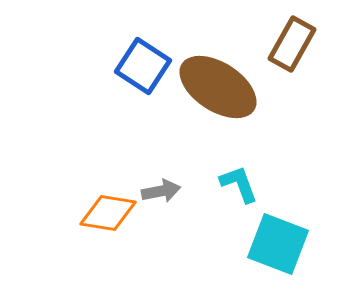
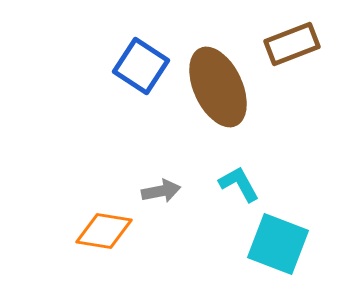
brown rectangle: rotated 40 degrees clockwise
blue square: moved 2 px left
brown ellipse: rotated 32 degrees clockwise
cyan L-shape: rotated 9 degrees counterclockwise
orange diamond: moved 4 px left, 18 px down
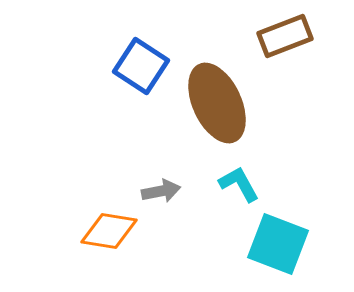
brown rectangle: moved 7 px left, 8 px up
brown ellipse: moved 1 px left, 16 px down
orange diamond: moved 5 px right
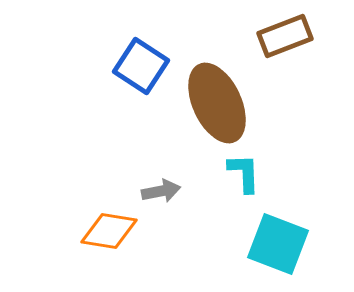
cyan L-shape: moved 5 px right, 11 px up; rotated 27 degrees clockwise
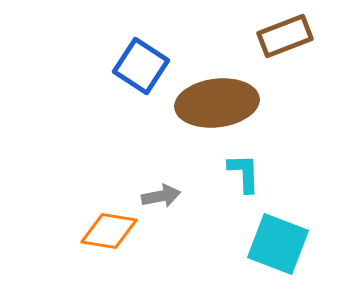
brown ellipse: rotated 72 degrees counterclockwise
gray arrow: moved 5 px down
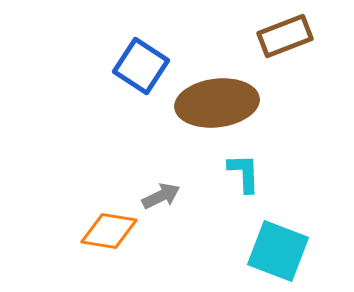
gray arrow: rotated 15 degrees counterclockwise
cyan square: moved 7 px down
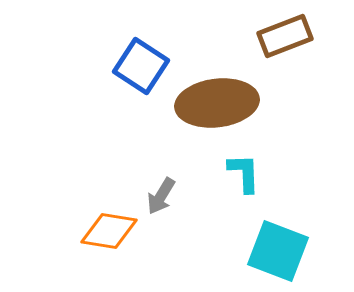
gray arrow: rotated 147 degrees clockwise
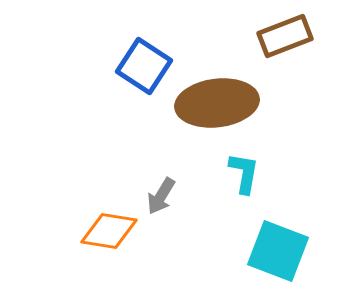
blue square: moved 3 px right
cyan L-shape: rotated 12 degrees clockwise
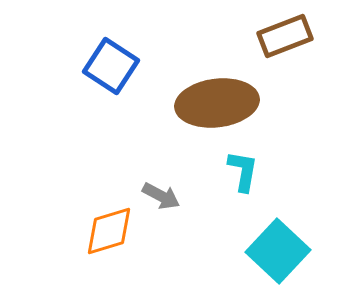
blue square: moved 33 px left
cyan L-shape: moved 1 px left, 2 px up
gray arrow: rotated 93 degrees counterclockwise
orange diamond: rotated 26 degrees counterclockwise
cyan square: rotated 22 degrees clockwise
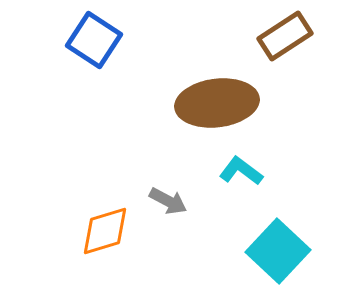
brown rectangle: rotated 12 degrees counterclockwise
blue square: moved 17 px left, 26 px up
cyan L-shape: moved 2 px left; rotated 63 degrees counterclockwise
gray arrow: moved 7 px right, 5 px down
orange diamond: moved 4 px left
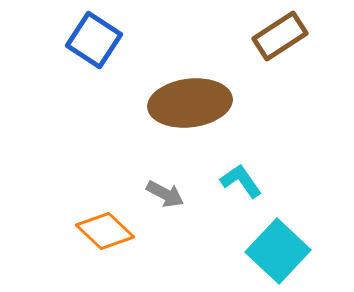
brown rectangle: moved 5 px left
brown ellipse: moved 27 px left
cyan L-shape: moved 10 px down; rotated 18 degrees clockwise
gray arrow: moved 3 px left, 7 px up
orange diamond: rotated 60 degrees clockwise
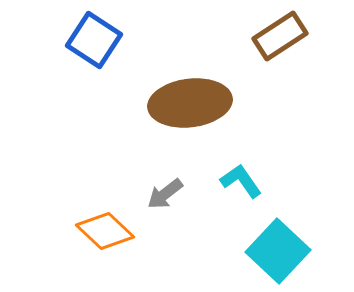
gray arrow: rotated 114 degrees clockwise
